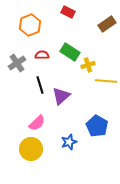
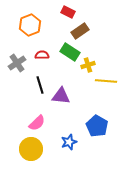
brown rectangle: moved 27 px left, 7 px down
purple triangle: rotated 48 degrees clockwise
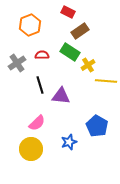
yellow cross: rotated 16 degrees counterclockwise
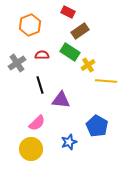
purple triangle: moved 4 px down
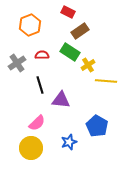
yellow circle: moved 1 px up
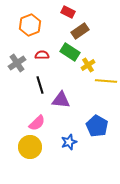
yellow circle: moved 1 px left, 1 px up
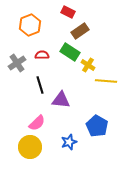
yellow cross: rotated 24 degrees counterclockwise
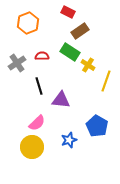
orange hexagon: moved 2 px left, 2 px up
red semicircle: moved 1 px down
yellow line: rotated 75 degrees counterclockwise
black line: moved 1 px left, 1 px down
blue star: moved 2 px up
yellow circle: moved 2 px right
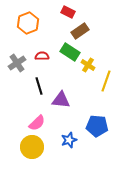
blue pentagon: rotated 25 degrees counterclockwise
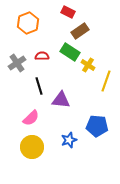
pink semicircle: moved 6 px left, 5 px up
